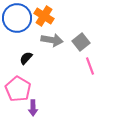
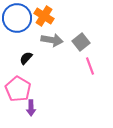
purple arrow: moved 2 px left
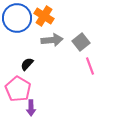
gray arrow: rotated 15 degrees counterclockwise
black semicircle: moved 1 px right, 6 px down
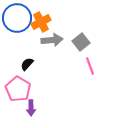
orange cross: moved 3 px left, 6 px down; rotated 30 degrees clockwise
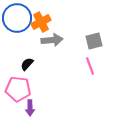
gray square: moved 13 px right, 1 px up; rotated 24 degrees clockwise
pink pentagon: rotated 25 degrees counterclockwise
purple arrow: moved 1 px left
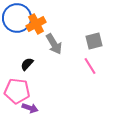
orange cross: moved 5 px left, 2 px down
gray arrow: moved 2 px right, 4 px down; rotated 65 degrees clockwise
pink line: rotated 12 degrees counterclockwise
pink pentagon: moved 1 px left, 2 px down
purple arrow: rotated 70 degrees counterclockwise
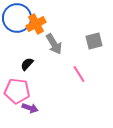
pink line: moved 11 px left, 8 px down
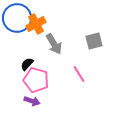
pink pentagon: moved 19 px right, 11 px up; rotated 10 degrees clockwise
purple arrow: moved 2 px right, 7 px up
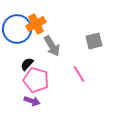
blue circle: moved 11 px down
gray arrow: moved 2 px left, 2 px down
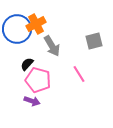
pink pentagon: moved 2 px right
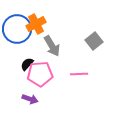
gray square: rotated 24 degrees counterclockwise
pink line: rotated 60 degrees counterclockwise
pink pentagon: moved 2 px right, 6 px up; rotated 20 degrees counterclockwise
purple arrow: moved 2 px left, 2 px up
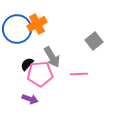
orange cross: moved 1 px right
gray arrow: moved 11 px down
